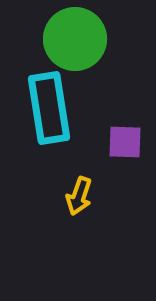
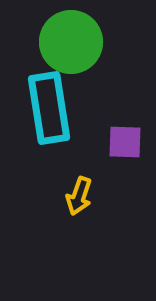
green circle: moved 4 px left, 3 px down
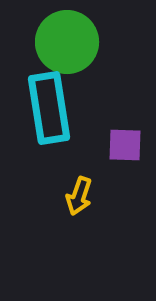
green circle: moved 4 px left
purple square: moved 3 px down
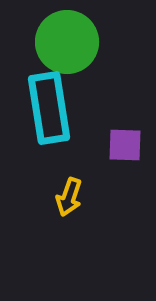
yellow arrow: moved 10 px left, 1 px down
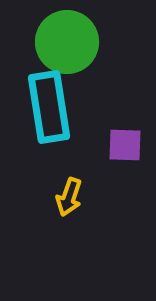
cyan rectangle: moved 1 px up
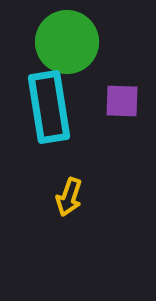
purple square: moved 3 px left, 44 px up
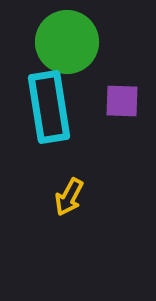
yellow arrow: rotated 9 degrees clockwise
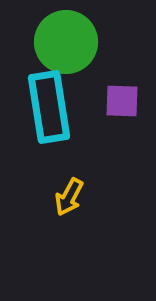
green circle: moved 1 px left
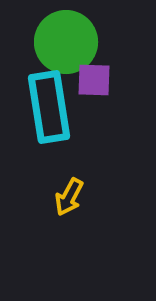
purple square: moved 28 px left, 21 px up
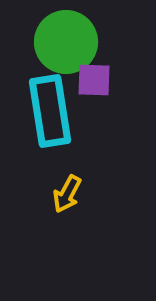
cyan rectangle: moved 1 px right, 4 px down
yellow arrow: moved 2 px left, 3 px up
